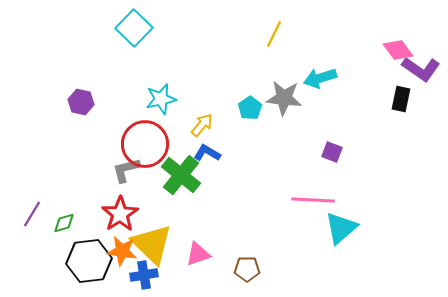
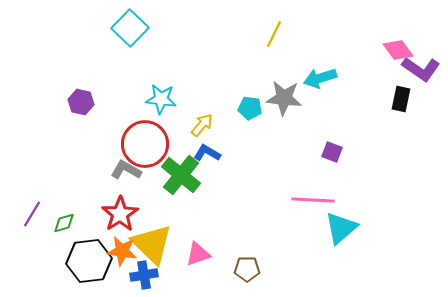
cyan square: moved 4 px left
cyan star: rotated 20 degrees clockwise
cyan pentagon: rotated 30 degrees counterclockwise
gray L-shape: rotated 44 degrees clockwise
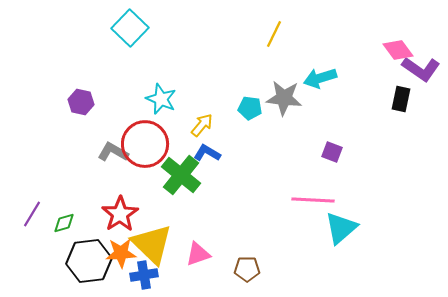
cyan star: rotated 16 degrees clockwise
gray L-shape: moved 13 px left, 18 px up
orange star: moved 1 px left, 2 px down; rotated 12 degrees counterclockwise
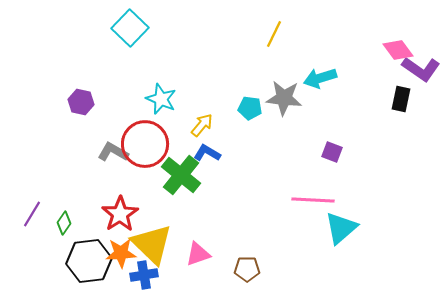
green diamond: rotated 40 degrees counterclockwise
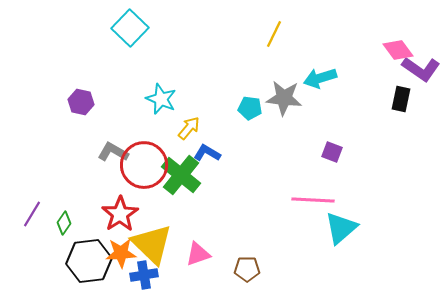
yellow arrow: moved 13 px left, 3 px down
red circle: moved 1 px left, 21 px down
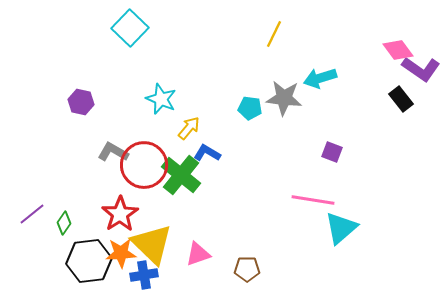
black rectangle: rotated 50 degrees counterclockwise
pink line: rotated 6 degrees clockwise
purple line: rotated 20 degrees clockwise
